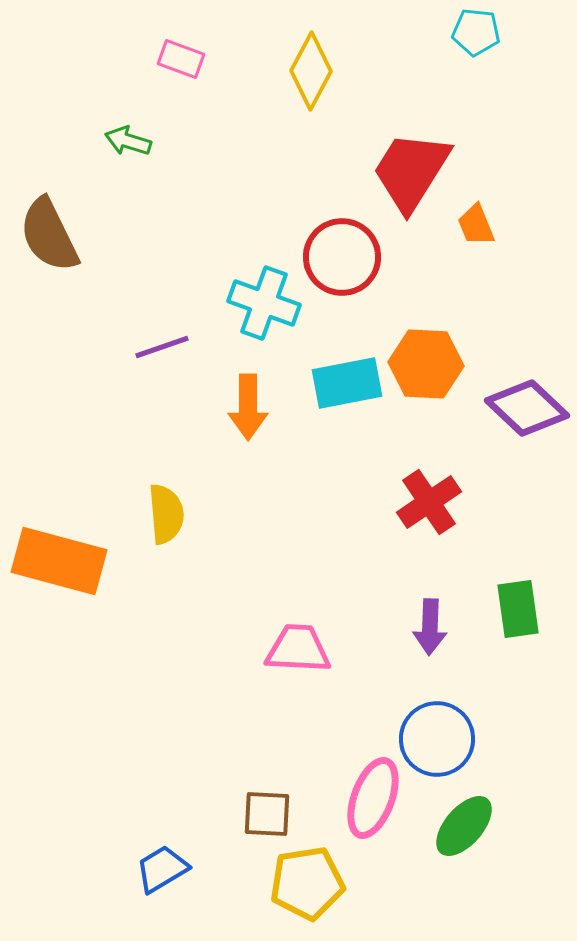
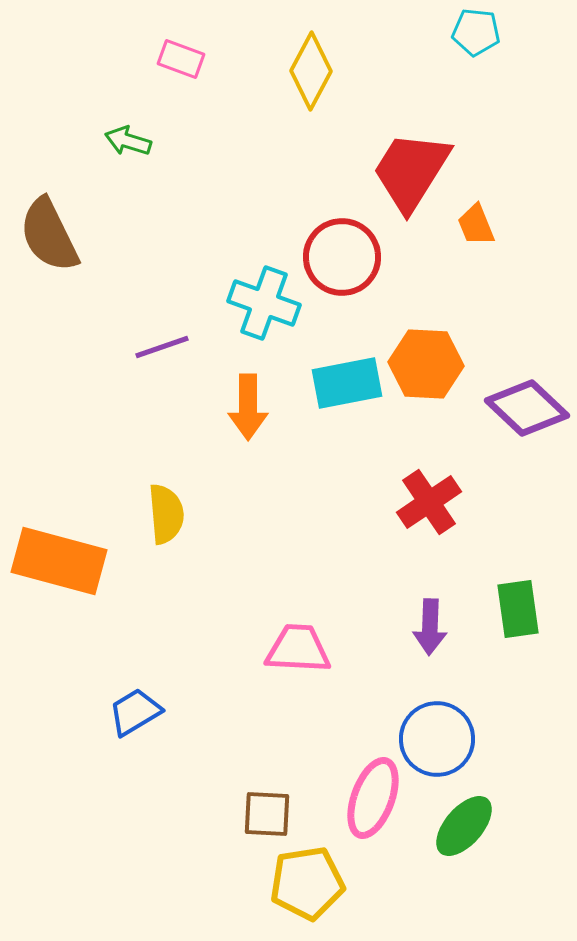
blue trapezoid: moved 27 px left, 157 px up
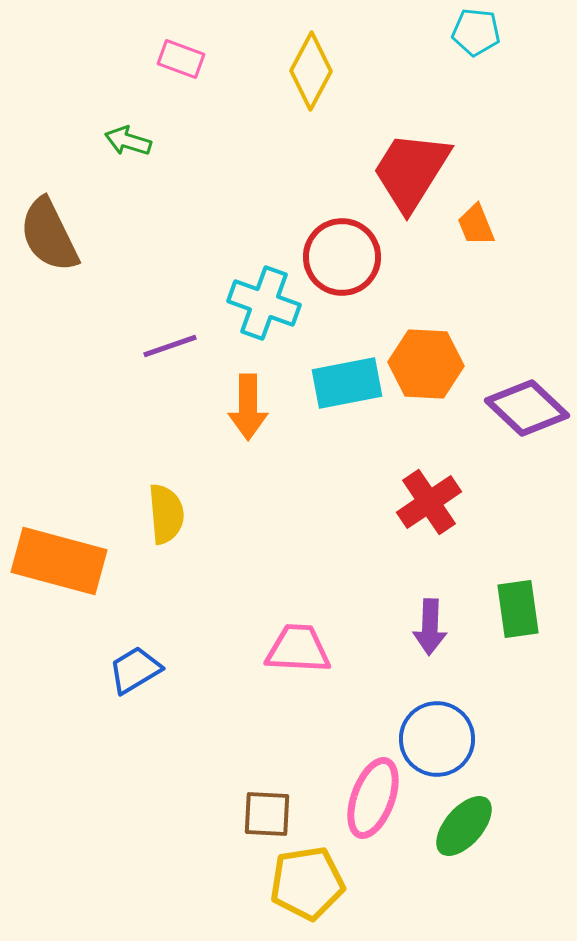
purple line: moved 8 px right, 1 px up
blue trapezoid: moved 42 px up
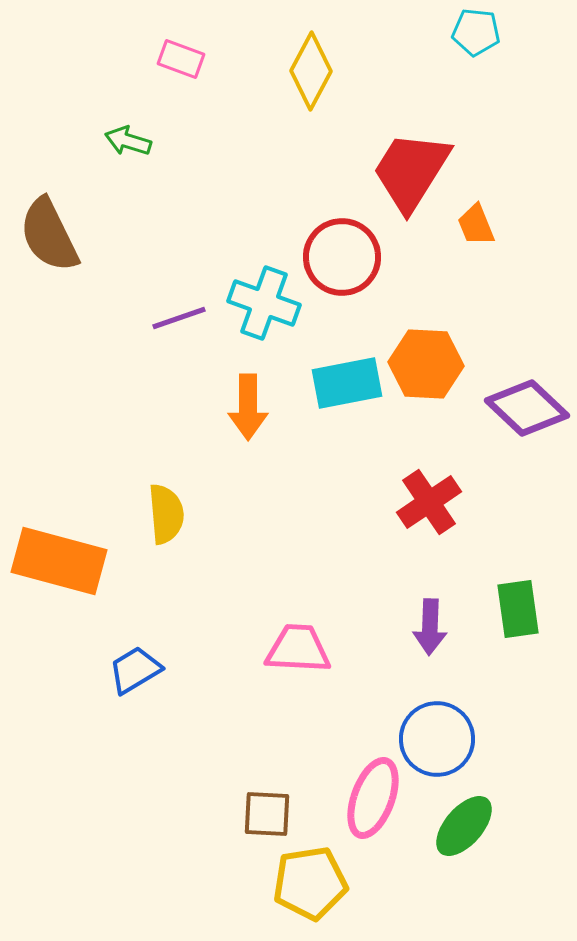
purple line: moved 9 px right, 28 px up
yellow pentagon: moved 3 px right
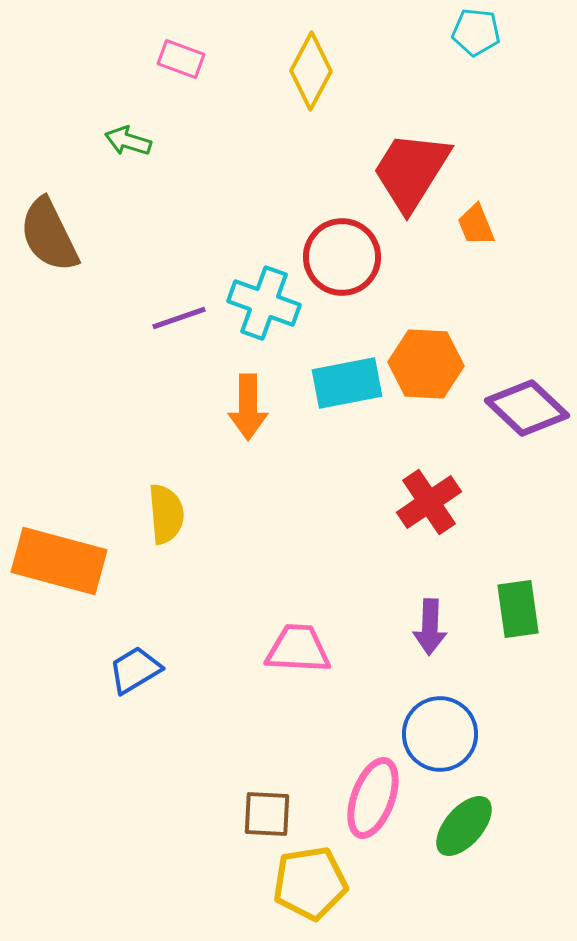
blue circle: moved 3 px right, 5 px up
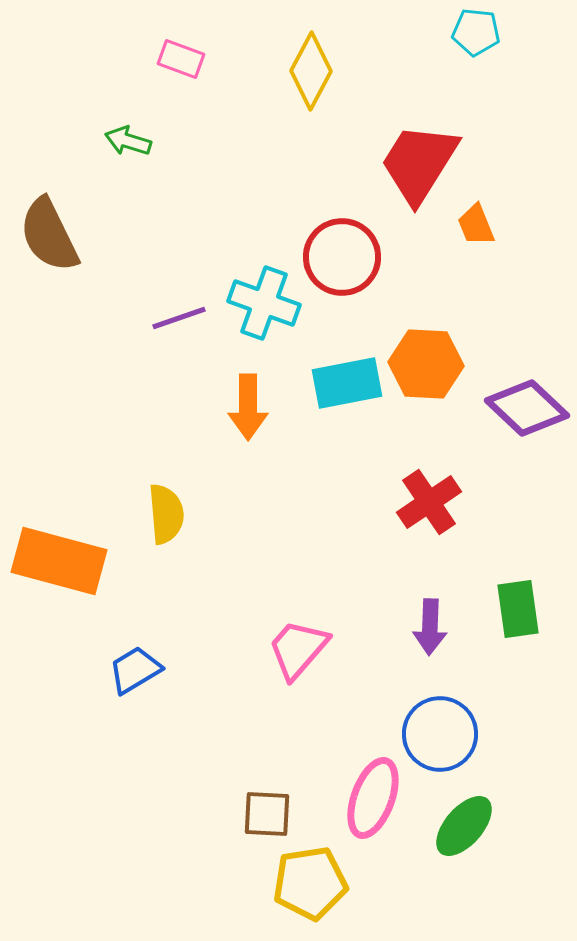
red trapezoid: moved 8 px right, 8 px up
pink trapezoid: rotated 52 degrees counterclockwise
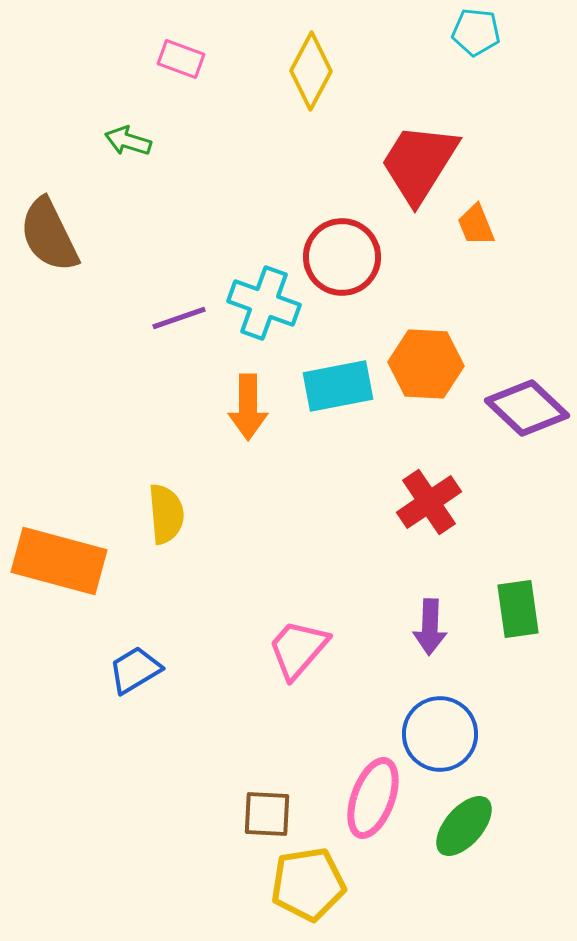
cyan rectangle: moved 9 px left, 3 px down
yellow pentagon: moved 2 px left, 1 px down
